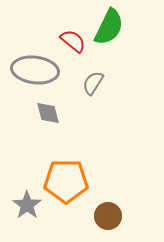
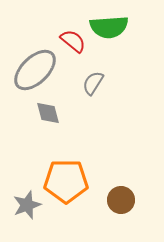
green semicircle: rotated 60 degrees clockwise
gray ellipse: rotated 51 degrees counterclockwise
gray star: rotated 16 degrees clockwise
brown circle: moved 13 px right, 16 px up
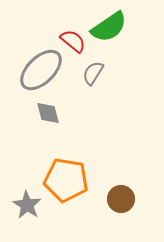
green semicircle: rotated 30 degrees counterclockwise
gray ellipse: moved 6 px right
gray semicircle: moved 10 px up
orange pentagon: moved 1 px up; rotated 9 degrees clockwise
brown circle: moved 1 px up
gray star: rotated 20 degrees counterclockwise
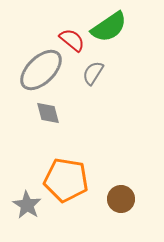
red semicircle: moved 1 px left, 1 px up
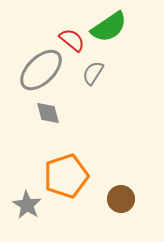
orange pentagon: moved 4 px up; rotated 27 degrees counterclockwise
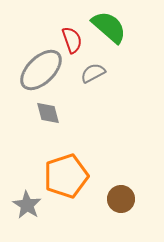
green semicircle: rotated 105 degrees counterclockwise
red semicircle: rotated 32 degrees clockwise
gray semicircle: rotated 30 degrees clockwise
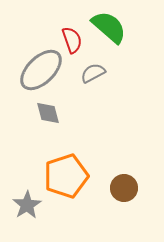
brown circle: moved 3 px right, 11 px up
gray star: rotated 8 degrees clockwise
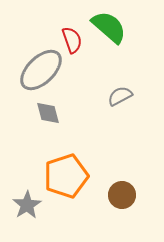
gray semicircle: moved 27 px right, 23 px down
brown circle: moved 2 px left, 7 px down
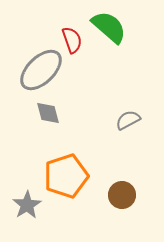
gray semicircle: moved 8 px right, 24 px down
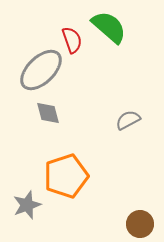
brown circle: moved 18 px right, 29 px down
gray star: rotated 12 degrees clockwise
